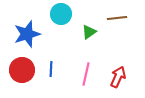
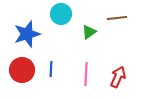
pink line: rotated 10 degrees counterclockwise
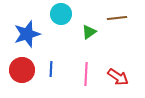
red arrow: rotated 100 degrees clockwise
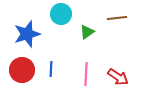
green triangle: moved 2 px left
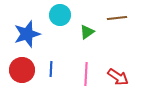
cyan circle: moved 1 px left, 1 px down
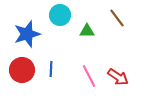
brown line: rotated 60 degrees clockwise
green triangle: moved 1 px up; rotated 35 degrees clockwise
pink line: moved 3 px right, 2 px down; rotated 30 degrees counterclockwise
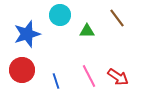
blue line: moved 5 px right, 12 px down; rotated 21 degrees counterclockwise
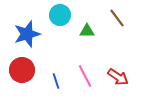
pink line: moved 4 px left
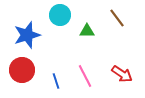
blue star: moved 1 px down
red arrow: moved 4 px right, 3 px up
